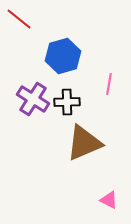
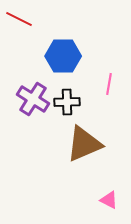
red line: rotated 12 degrees counterclockwise
blue hexagon: rotated 16 degrees clockwise
brown triangle: moved 1 px down
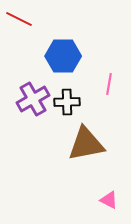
purple cross: rotated 28 degrees clockwise
brown triangle: moved 2 px right; rotated 12 degrees clockwise
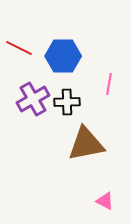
red line: moved 29 px down
pink triangle: moved 4 px left, 1 px down
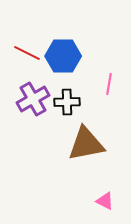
red line: moved 8 px right, 5 px down
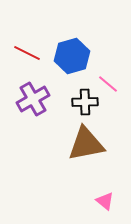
blue hexagon: moved 9 px right; rotated 16 degrees counterclockwise
pink line: moved 1 px left; rotated 60 degrees counterclockwise
black cross: moved 18 px right
pink triangle: rotated 12 degrees clockwise
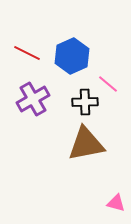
blue hexagon: rotated 8 degrees counterclockwise
pink triangle: moved 11 px right, 2 px down; rotated 24 degrees counterclockwise
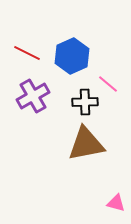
purple cross: moved 3 px up
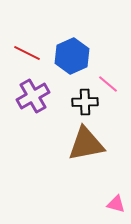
pink triangle: moved 1 px down
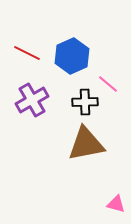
purple cross: moved 1 px left, 4 px down
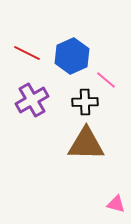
pink line: moved 2 px left, 4 px up
brown triangle: rotated 12 degrees clockwise
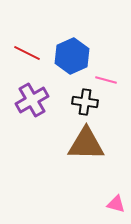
pink line: rotated 25 degrees counterclockwise
black cross: rotated 10 degrees clockwise
